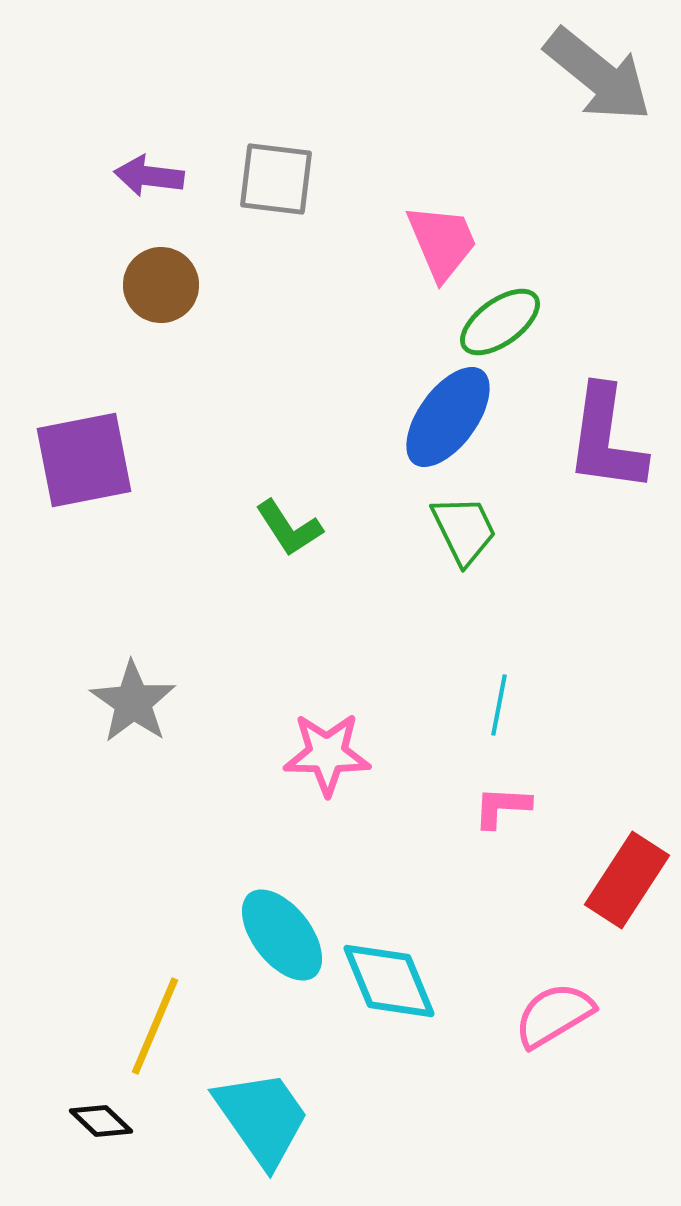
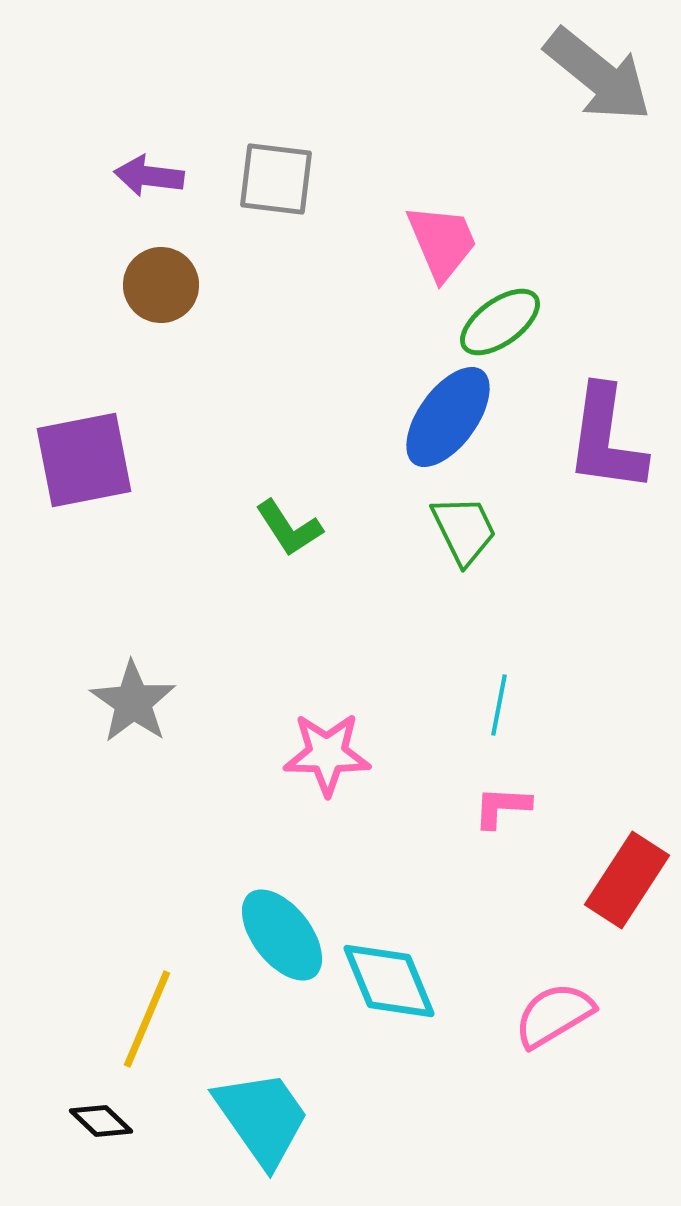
yellow line: moved 8 px left, 7 px up
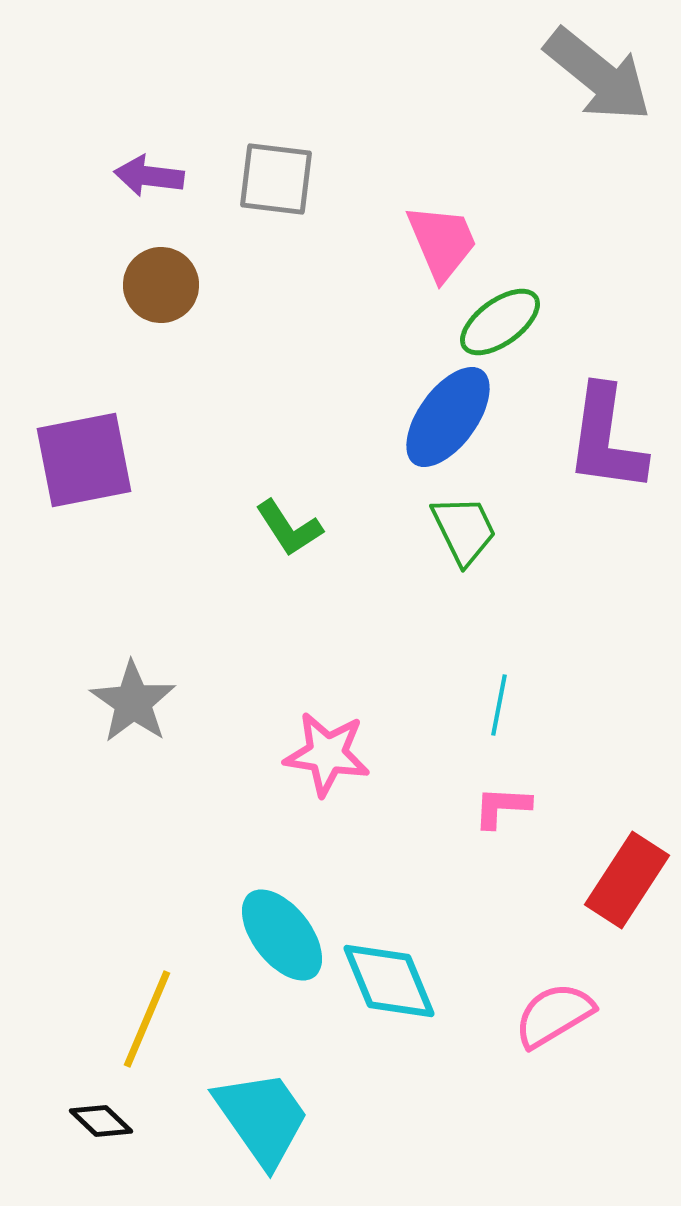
pink star: rotated 8 degrees clockwise
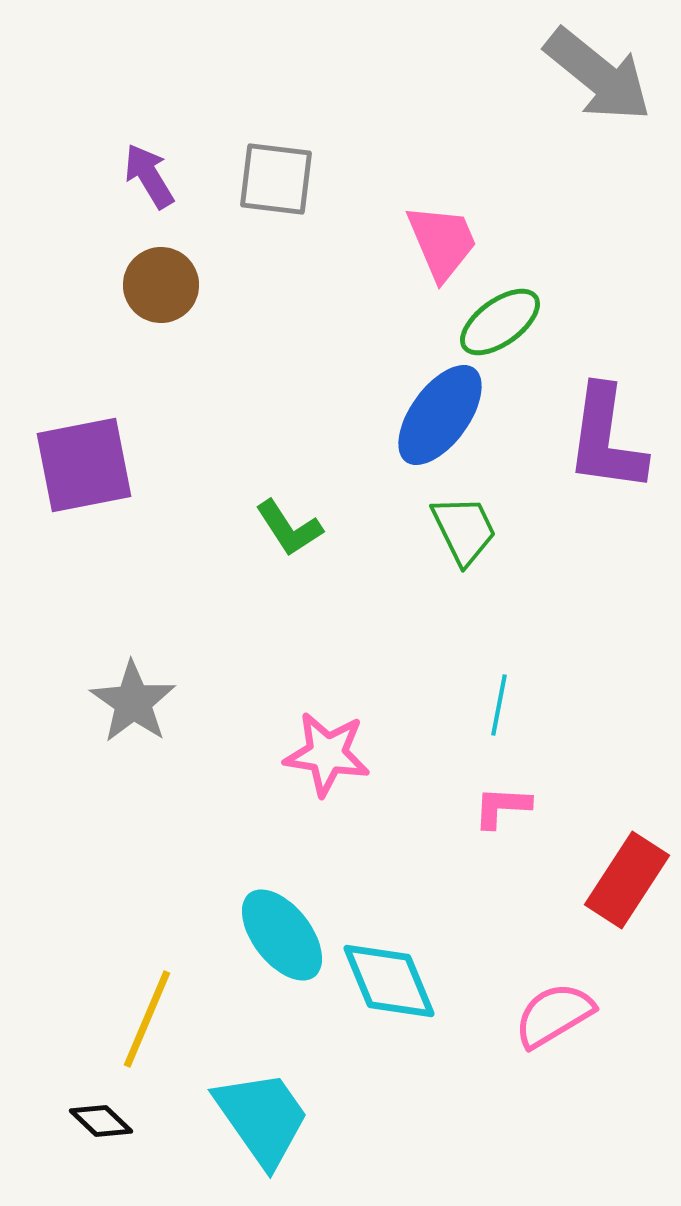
purple arrow: rotated 52 degrees clockwise
blue ellipse: moved 8 px left, 2 px up
purple square: moved 5 px down
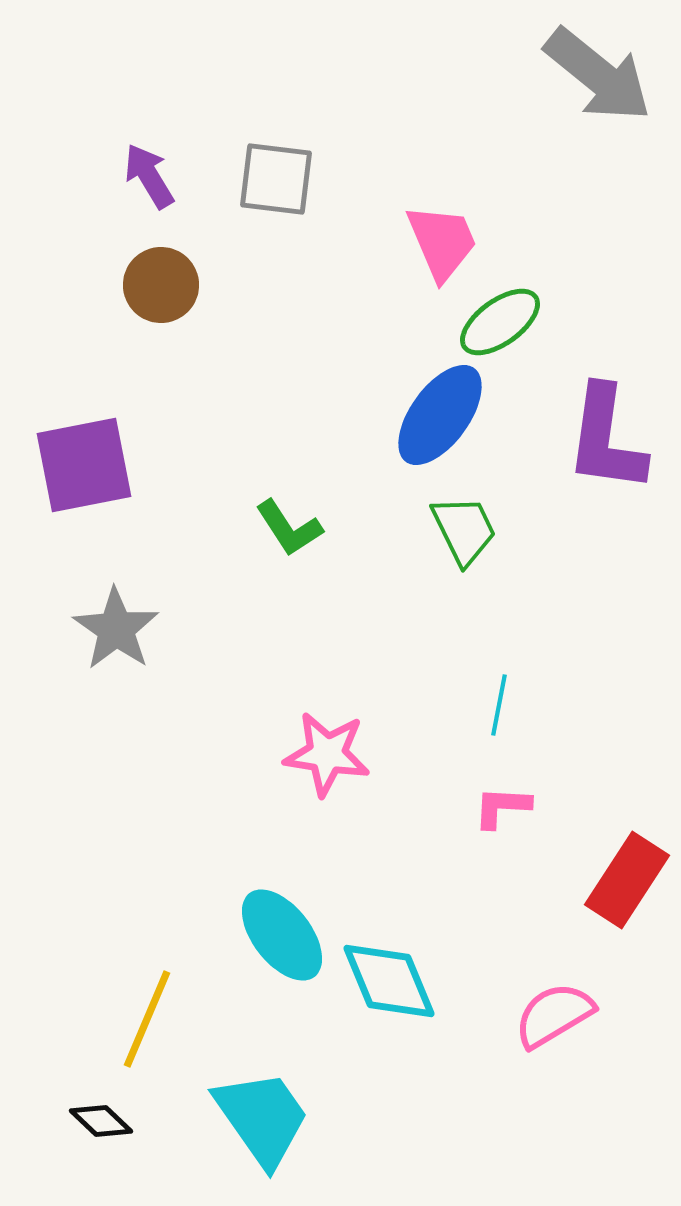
gray star: moved 17 px left, 73 px up
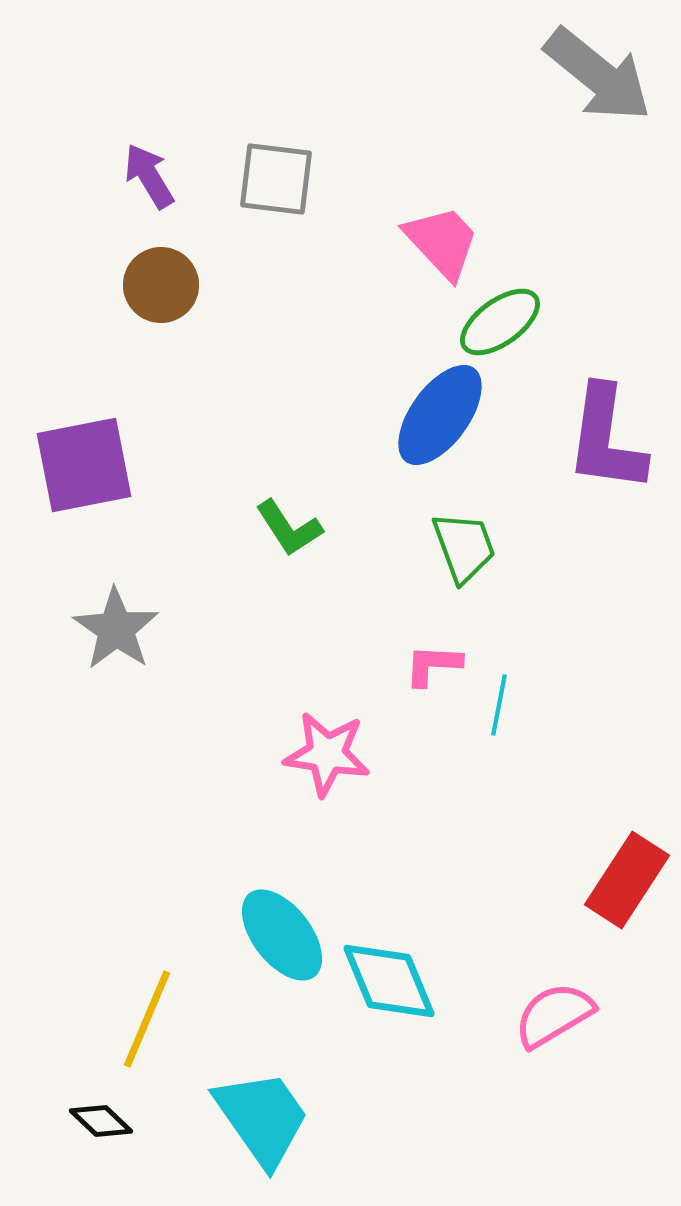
pink trapezoid: rotated 20 degrees counterclockwise
green trapezoid: moved 17 px down; rotated 6 degrees clockwise
pink L-shape: moved 69 px left, 142 px up
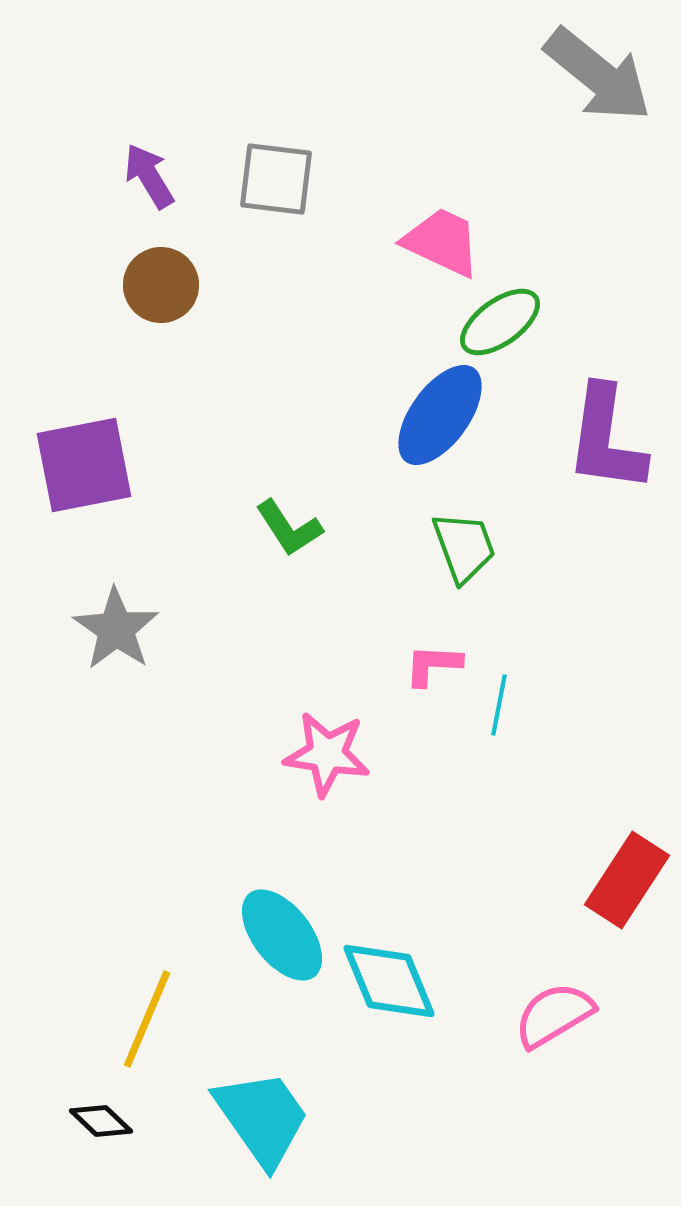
pink trapezoid: rotated 22 degrees counterclockwise
